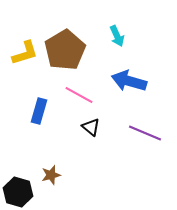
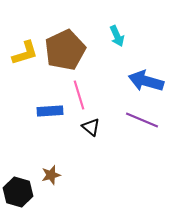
brown pentagon: rotated 6 degrees clockwise
blue arrow: moved 17 px right
pink line: rotated 44 degrees clockwise
blue rectangle: moved 11 px right; rotated 70 degrees clockwise
purple line: moved 3 px left, 13 px up
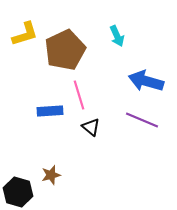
yellow L-shape: moved 19 px up
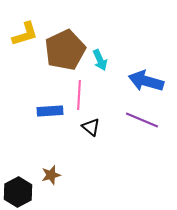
cyan arrow: moved 17 px left, 24 px down
pink line: rotated 20 degrees clockwise
black hexagon: rotated 16 degrees clockwise
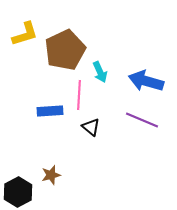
cyan arrow: moved 12 px down
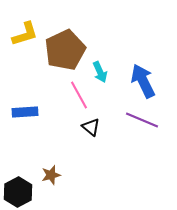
blue arrow: moved 3 px left; rotated 48 degrees clockwise
pink line: rotated 32 degrees counterclockwise
blue rectangle: moved 25 px left, 1 px down
